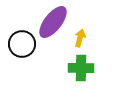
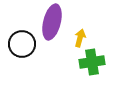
purple ellipse: moved 1 px left; rotated 24 degrees counterclockwise
green cross: moved 11 px right, 6 px up; rotated 10 degrees counterclockwise
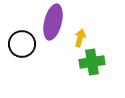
purple ellipse: moved 1 px right
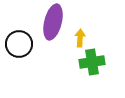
yellow arrow: rotated 12 degrees counterclockwise
black circle: moved 3 px left
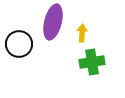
yellow arrow: moved 2 px right, 5 px up
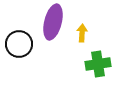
green cross: moved 6 px right, 2 px down
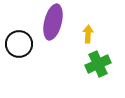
yellow arrow: moved 6 px right, 1 px down
green cross: rotated 15 degrees counterclockwise
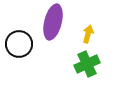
yellow arrow: rotated 12 degrees clockwise
green cross: moved 11 px left
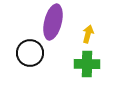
black circle: moved 11 px right, 9 px down
green cross: rotated 25 degrees clockwise
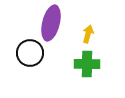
purple ellipse: moved 2 px left, 1 px down
